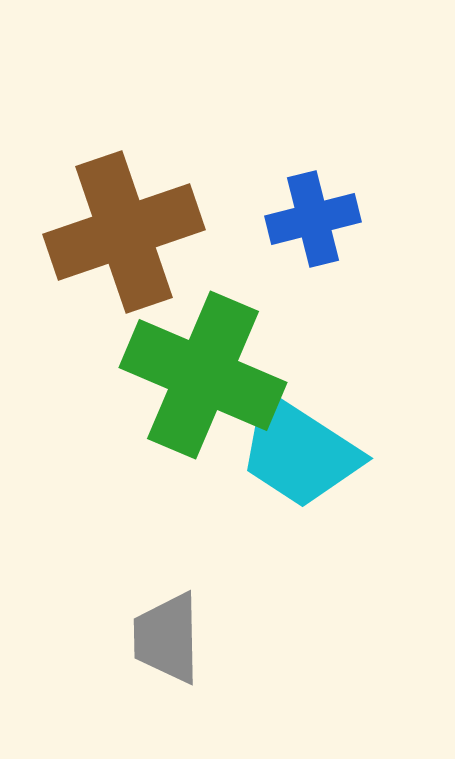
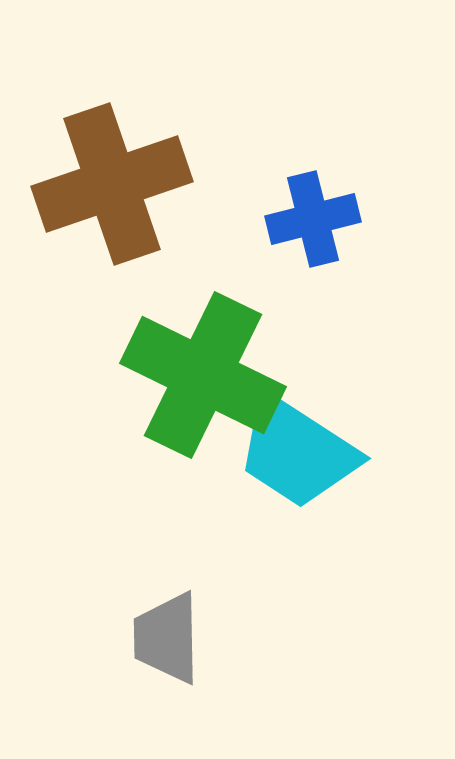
brown cross: moved 12 px left, 48 px up
green cross: rotated 3 degrees clockwise
cyan trapezoid: moved 2 px left
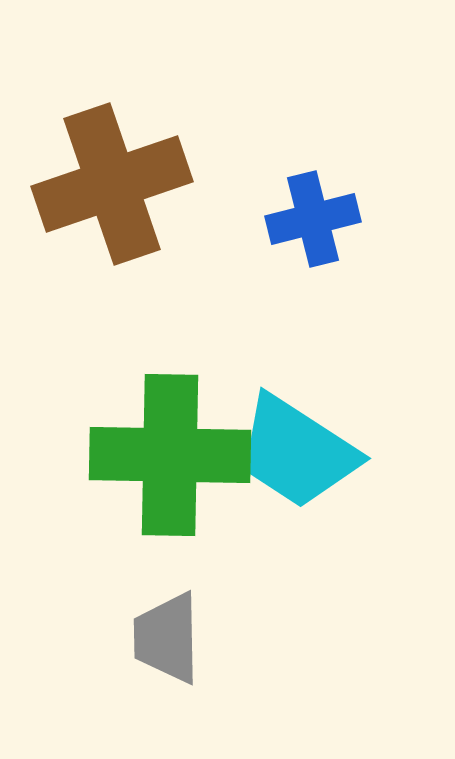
green cross: moved 33 px left, 80 px down; rotated 25 degrees counterclockwise
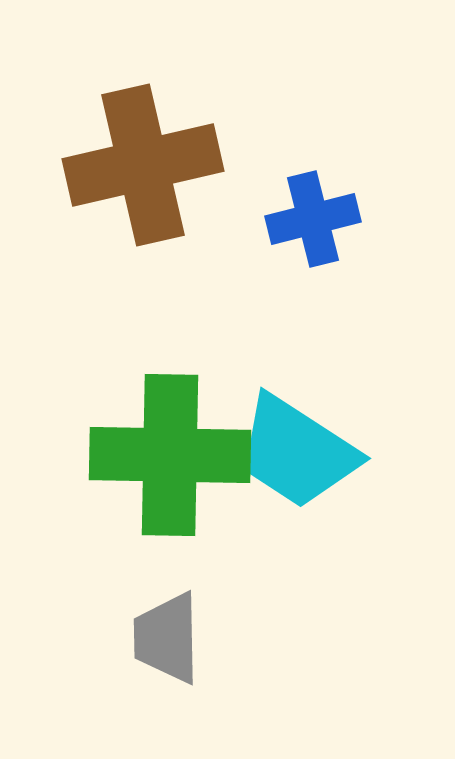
brown cross: moved 31 px right, 19 px up; rotated 6 degrees clockwise
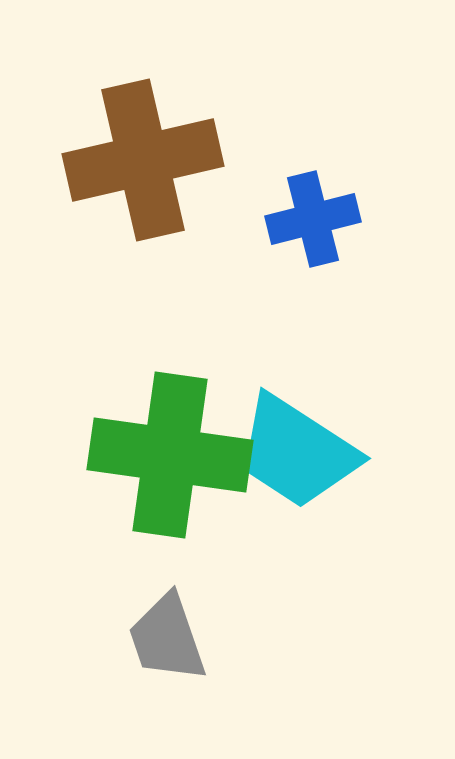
brown cross: moved 5 px up
green cross: rotated 7 degrees clockwise
gray trapezoid: rotated 18 degrees counterclockwise
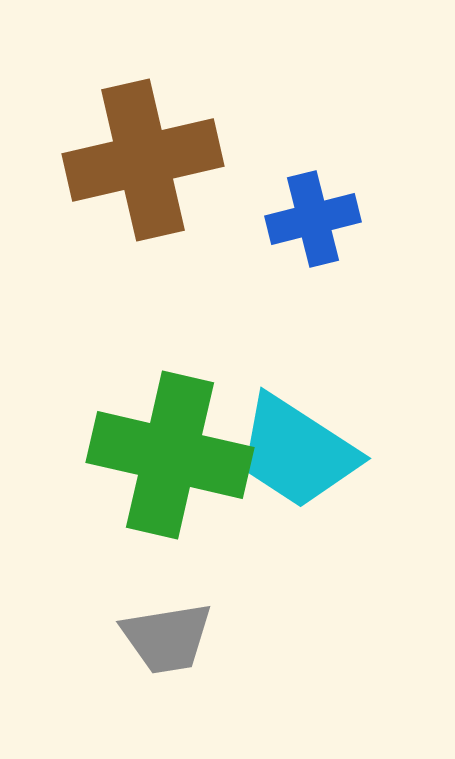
green cross: rotated 5 degrees clockwise
gray trapezoid: rotated 80 degrees counterclockwise
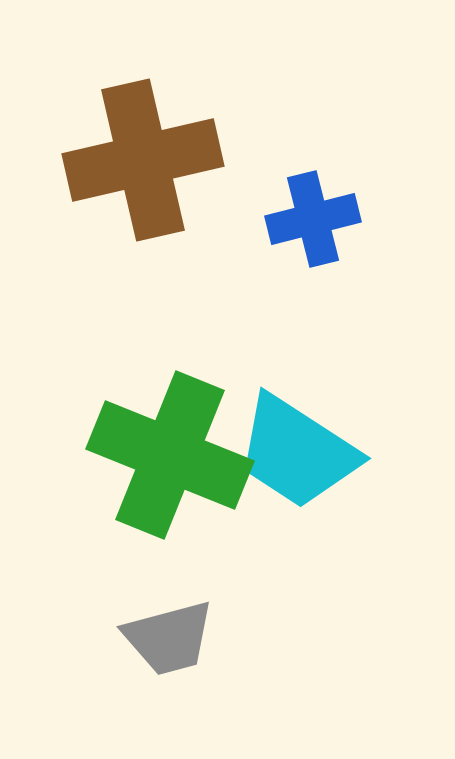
green cross: rotated 9 degrees clockwise
gray trapezoid: moved 2 px right; rotated 6 degrees counterclockwise
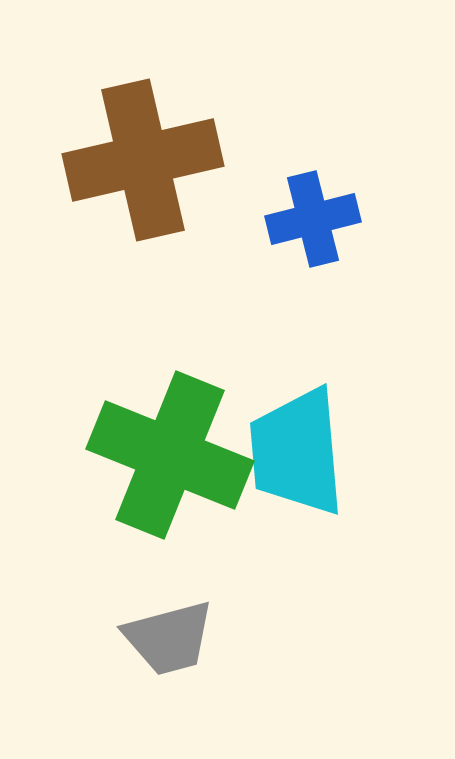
cyan trapezoid: rotated 52 degrees clockwise
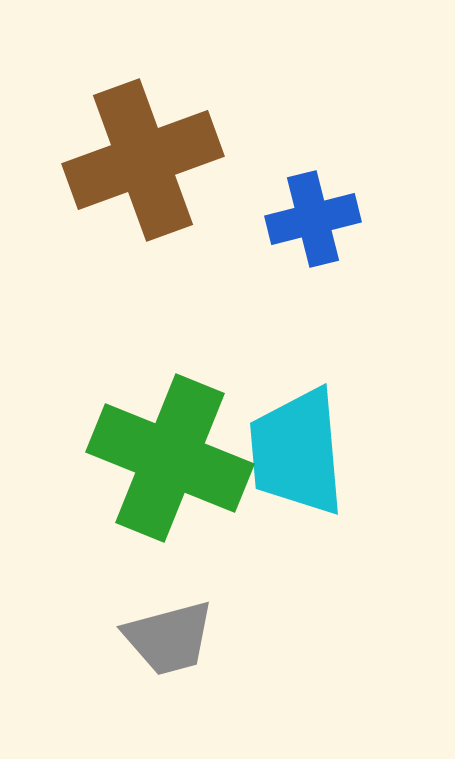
brown cross: rotated 7 degrees counterclockwise
green cross: moved 3 px down
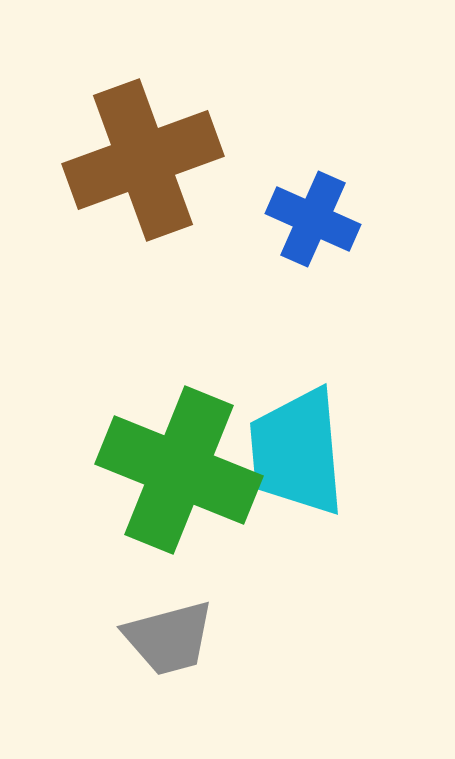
blue cross: rotated 38 degrees clockwise
green cross: moved 9 px right, 12 px down
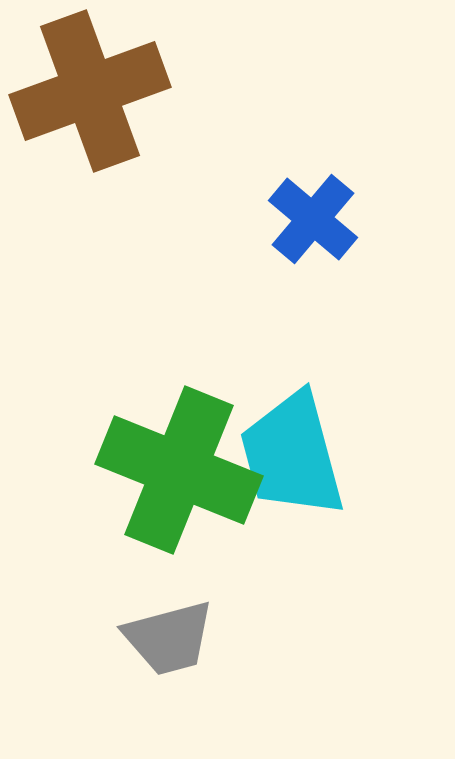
brown cross: moved 53 px left, 69 px up
blue cross: rotated 16 degrees clockwise
cyan trapezoid: moved 5 px left, 3 px down; rotated 10 degrees counterclockwise
